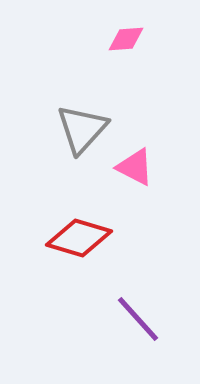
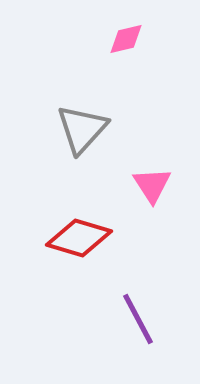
pink diamond: rotated 9 degrees counterclockwise
pink triangle: moved 17 px right, 18 px down; rotated 30 degrees clockwise
purple line: rotated 14 degrees clockwise
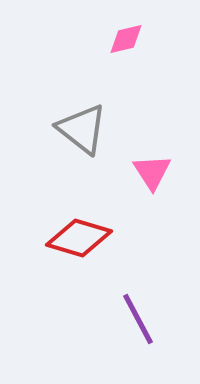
gray triangle: rotated 34 degrees counterclockwise
pink triangle: moved 13 px up
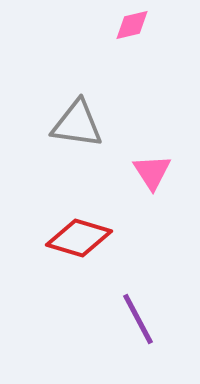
pink diamond: moved 6 px right, 14 px up
gray triangle: moved 5 px left, 5 px up; rotated 30 degrees counterclockwise
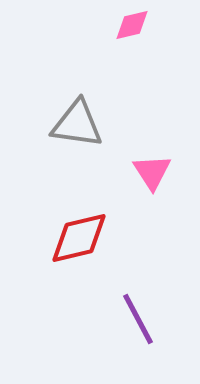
red diamond: rotated 30 degrees counterclockwise
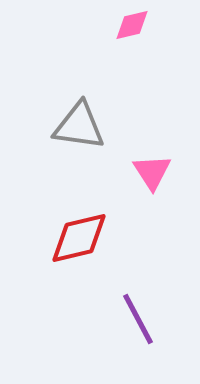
gray triangle: moved 2 px right, 2 px down
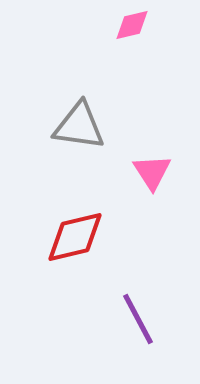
red diamond: moved 4 px left, 1 px up
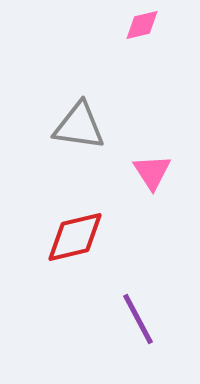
pink diamond: moved 10 px right
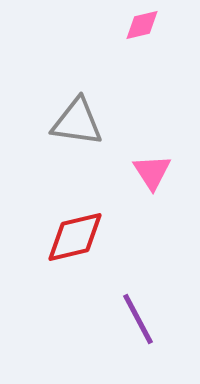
gray triangle: moved 2 px left, 4 px up
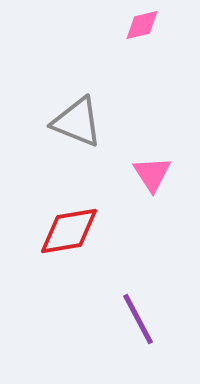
gray triangle: rotated 14 degrees clockwise
pink triangle: moved 2 px down
red diamond: moved 6 px left, 6 px up; rotated 4 degrees clockwise
